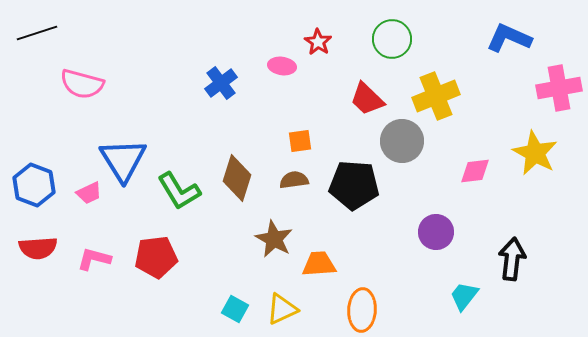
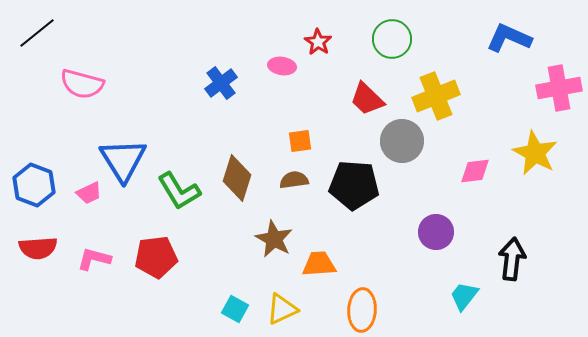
black line: rotated 21 degrees counterclockwise
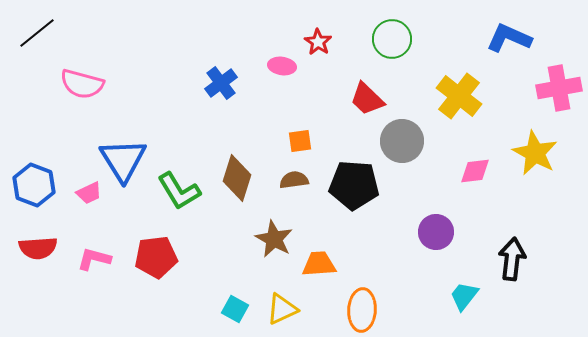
yellow cross: moved 23 px right; rotated 30 degrees counterclockwise
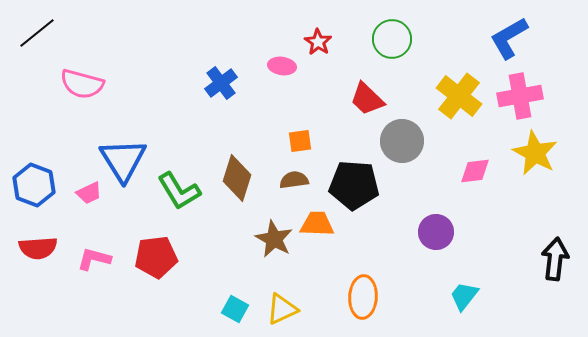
blue L-shape: rotated 54 degrees counterclockwise
pink cross: moved 39 px left, 8 px down
black arrow: moved 43 px right
orange trapezoid: moved 2 px left, 40 px up; rotated 6 degrees clockwise
orange ellipse: moved 1 px right, 13 px up
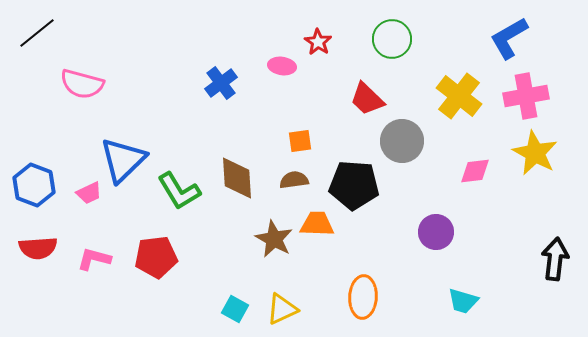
pink cross: moved 6 px right
blue triangle: rotated 18 degrees clockwise
brown diamond: rotated 21 degrees counterclockwise
cyan trapezoid: moved 1 px left, 5 px down; rotated 112 degrees counterclockwise
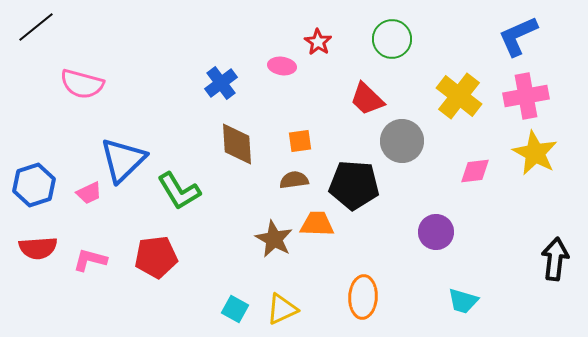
black line: moved 1 px left, 6 px up
blue L-shape: moved 9 px right, 2 px up; rotated 6 degrees clockwise
brown diamond: moved 34 px up
blue hexagon: rotated 21 degrees clockwise
pink L-shape: moved 4 px left, 1 px down
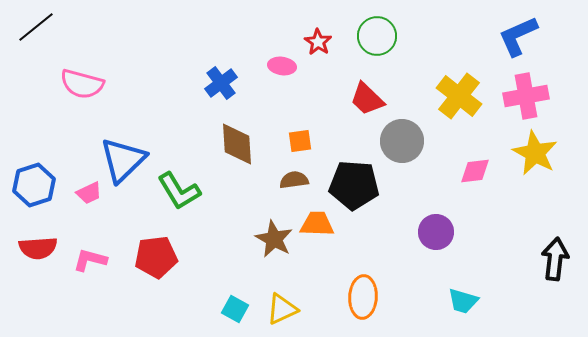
green circle: moved 15 px left, 3 px up
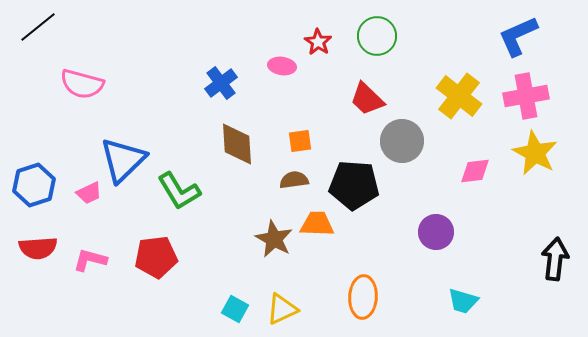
black line: moved 2 px right
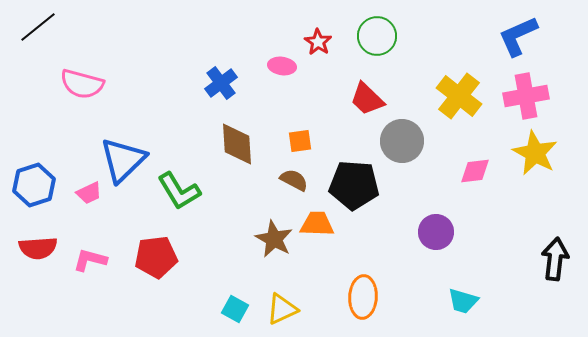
brown semicircle: rotated 36 degrees clockwise
